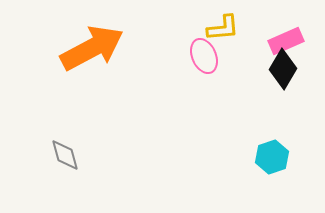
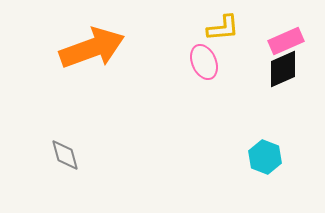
orange arrow: rotated 8 degrees clockwise
pink ellipse: moved 6 px down
black diamond: rotated 36 degrees clockwise
cyan hexagon: moved 7 px left; rotated 20 degrees counterclockwise
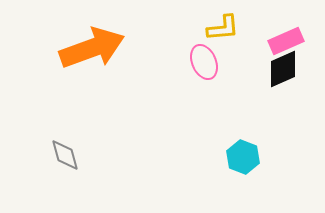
cyan hexagon: moved 22 px left
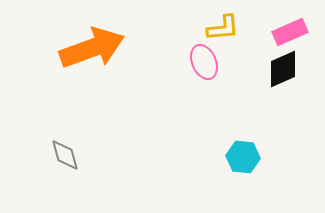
pink rectangle: moved 4 px right, 9 px up
cyan hexagon: rotated 16 degrees counterclockwise
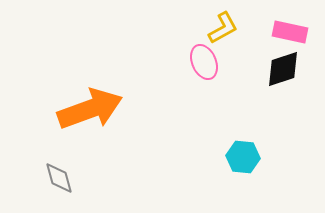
yellow L-shape: rotated 24 degrees counterclockwise
pink rectangle: rotated 36 degrees clockwise
orange arrow: moved 2 px left, 61 px down
black diamond: rotated 6 degrees clockwise
gray diamond: moved 6 px left, 23 px down
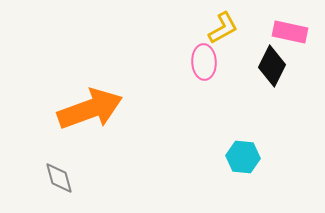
pink ellipse: rotated 20 degrees clockwise
black diamond: moved 11 px left, 3 px up; rotated 45 degrees counterclockwise
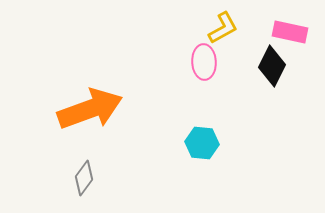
cyan hexagon: moved 41 px left, 14 px up
gray diamond: moved 25 px right; rotated 52 degrees clockwise
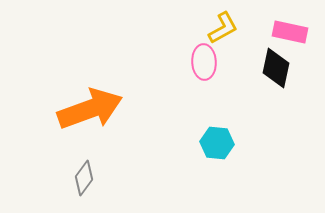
black diamond: moved 4 px right, 2 px down; rotated 15 degrees counterclockwise
cyan hexagon: moved 15 px right
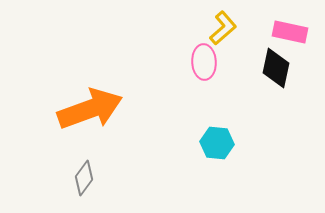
yellow L-shape: rotated 12 degrees counterclockwise
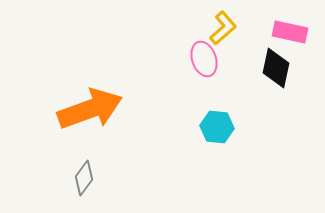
pink ellipse: moved 3 px up; rotated 16 degrees counterclockwise
cyan hexagon: moved 16 px up
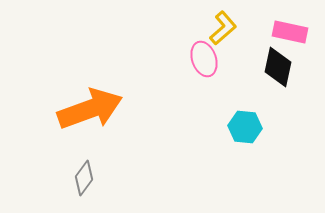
black diamond: moved 2 px right, 1 px up
cyan hexagon: moved 28 px right
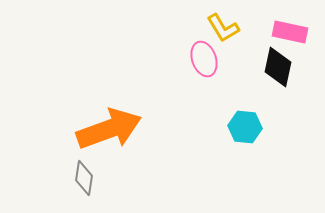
yellow L-shape: rotated 100 degrees clockwise
orange arrow: moved 19 px right, 20 px down
gray diamond: rotated 28 degrees counterclockwise
